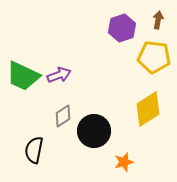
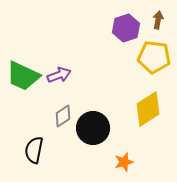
purple hexagon: moved 4 px right
black circle: moved 1 px left, 3 px up
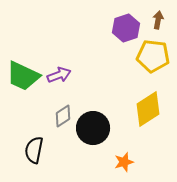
yellow pentagon: moved 1 px left, 1 px up
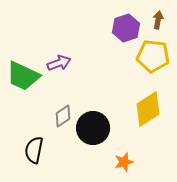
purple arrow: moved 12 px up
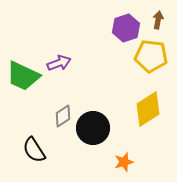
yellow pentagon: moved 2 px left
black semicircle: rotated 44 degrees counterclockwise
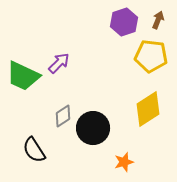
brown arrow: rotated 12 degrees clockwise
purple hexagon: moved 2 px left, 6 px up
purple arrow: rotated 25 degrees counterclockwise
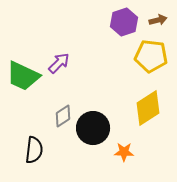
brown arrow: rotated 54 degrees clockwise
yellow diamond: moved 1 px up
black semicircle: rotated 140 degrees counterclockwise
orange star: moved 10 px up; rotated 18 degrees clockwise
